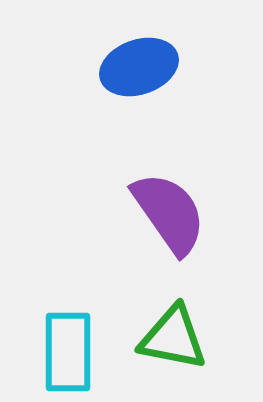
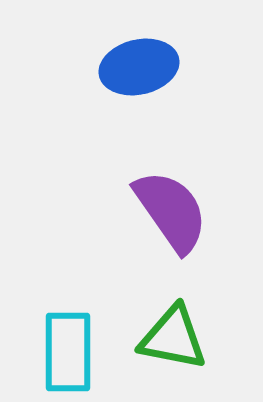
blue ellipse: rotated 6 degrees clockwise
purple semicircle: moved 2 px right, 2 px up
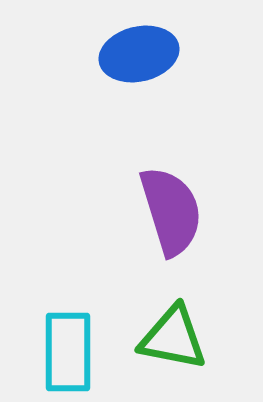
blue ellipse: moved 13 px up
purple semicircle: rotated 18 degrees clockwise
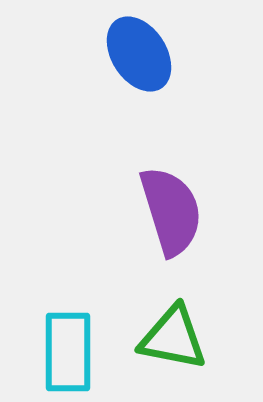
blue ellipse: rotated 70 degrees clockwise
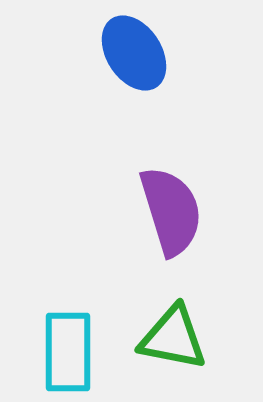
blue ellipse: moved 5 px left, 1 px up
